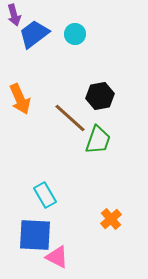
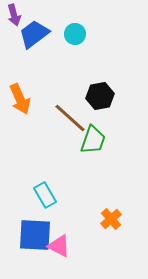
green trapezoid: moved 5 px left
pink triangle: moved 2 px right, 11 px up
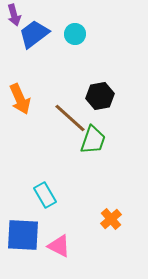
blue square: moved 12 px left
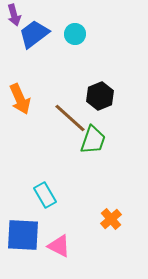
black hexagon: rotated 12 degrees counterclockwise
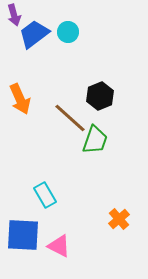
cyan circle: moved 7 px left, 2 px up
green trapezoid: moved 2 px right
orange cross: moved 8 px right
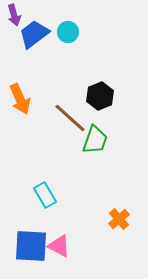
blue square: moved 8 px right, 11 px down
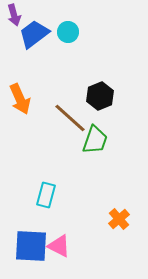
cyan rectangle: moved 1 px right; rotated 45 degrees clockwise
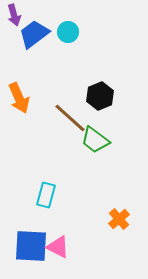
orange arrow: moved 1 px left, 1 px up
green trapezoid: rotated 108 degrees clockwise
pink triangle: moved 1 px left, 1 px down
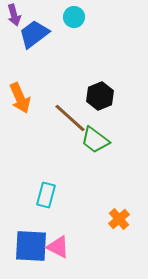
cyan circle: moved 6 px right, 15 px up
orange arrow: moved 1 px right
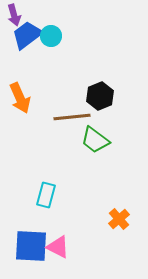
cyan circle: moved 23 px left, 19 px down
blue trapezoid: moved 7 px left, 1 px down
brown line: moved 2 px right, 1 px up; rotated 48 degrees counterclockwise
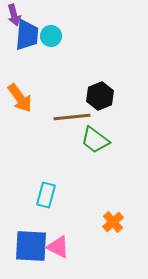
blue trapezoid: rotated 132 degrees clockwise
orange arrow: rotated 12 degrees counterclockwise
orange cross: moved 6 px left, 3 px down
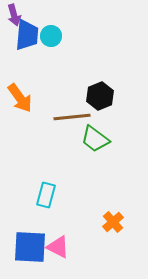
green trapezoid: moved 1 px up
blue square: moved 1 px left, 1 px down
